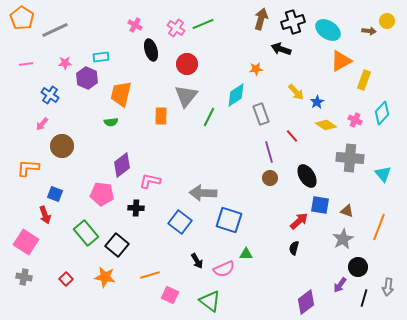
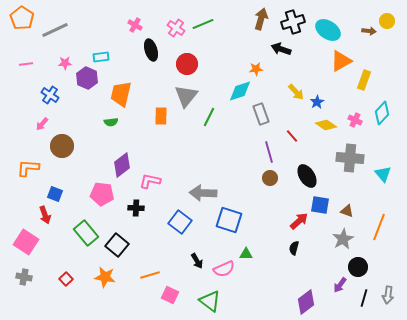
cyan diamond at (236, 95): moved 4 px right, 4 px up; rotated 15 degrees clockwise
gray arrow at (388, 287): moved 8 px down
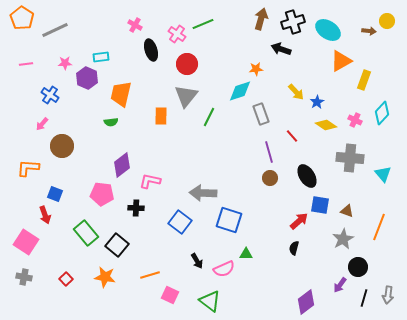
pink cross at (176, 28): moved 1 px right, 6 px down
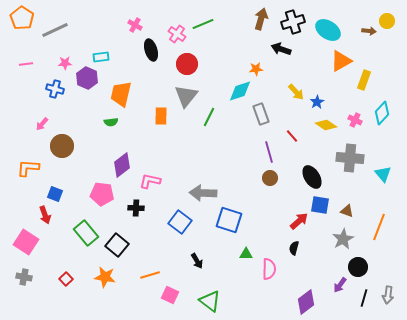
blue cross at (50, 95): moved 5 px right, 6 px up; rotated 18 degrees counterclockwise
black ellipse at (307, 176): moved 5 px right, 1 px down
pink semicircle at (224, 269): moved 45 px right; rotated 65 degrees counterclockwise
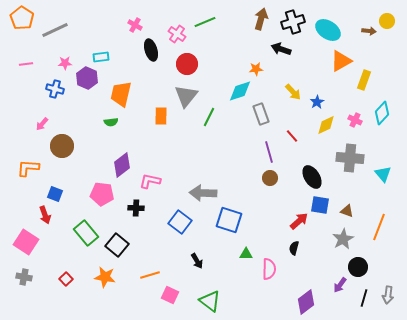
green line at (203, 24): moved 2 px right, 2 px up
yellow arrow at (296, 92): moved 3 px left
yellow diamond at (326, 125): rotated 60 degrees counterclockwise
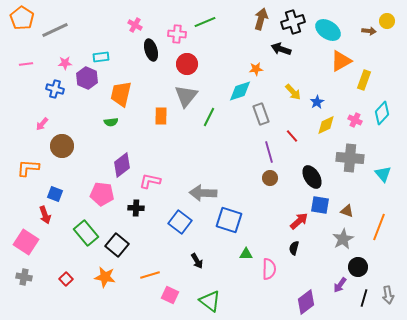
pink cross at (177, 34): rotated 30 degrees counterclockwise
gray arrow at (388, 295): rotated 18 degrees counterclockwise
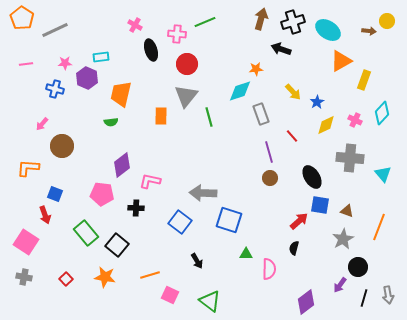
green line at (209, 117): rotated 42 degrees counterclockwise
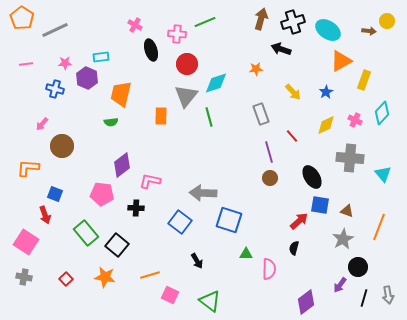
cyan diamond at (240, 91): moved 24 px left, 8 px up
blue star at (317, 102): moved 9 px right, 10 px up
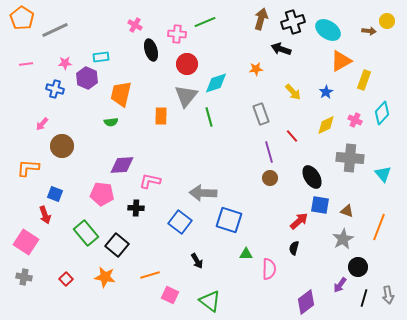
purple diamond at (122, 165): rotated 35 degrees clockwise
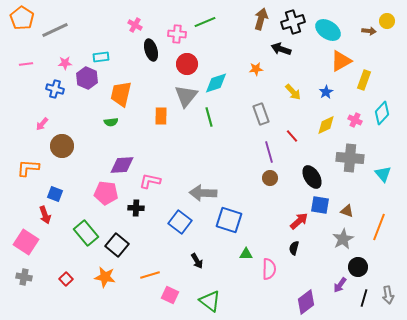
pink pentagon at (102, 194): moved 4 px right, 1 px up
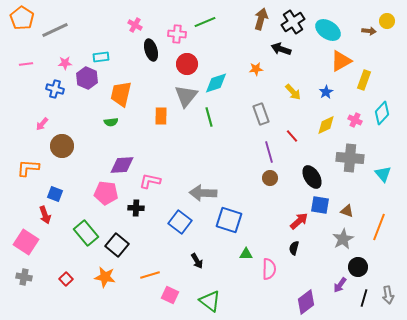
black cross at (293, 22): rotated 15 degrees counterclockwise
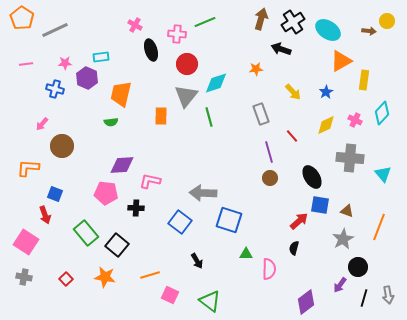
yellow rectangle at (364, 80): rotated 12 degrees counterclockwise
